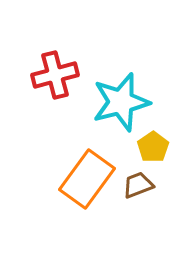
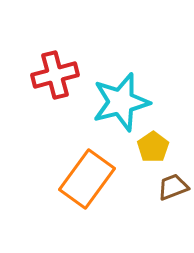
brown trapezoid: moved 35 px right, 2 px down
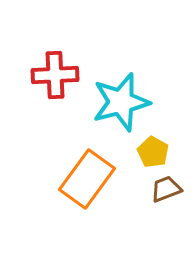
red cross: rotated 12 degrees clockwise
yellow pentagon: moved 5 px down; rotated 8 degrees counterclockwise
brown trapezoid: moved 7 px left, 2 px down
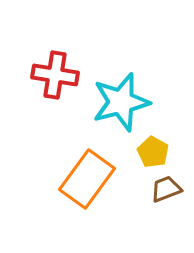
red cross: rotated 12 degrees clockwise
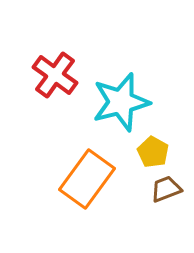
red cross: rotated 27 degrees clockwise
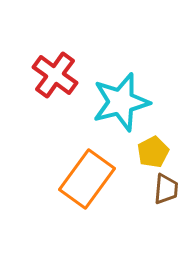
yellow pentagon: rotated 16 degrees clockwise
brown trapezoid: rotated 116 degrees clockwise
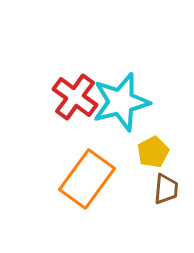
red cross: moved 20 px right, 22 px down
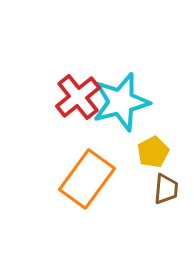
red cross: moved 3 px right; rotated 15 degrees clockwise
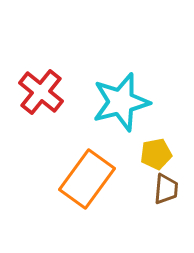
red cross: moved 37 px left, 5 px up; rotated 12 degrees counterclockwise
yellow pentagon: moved 3 px right, 2 px down; rotated 16 degrees clockwise
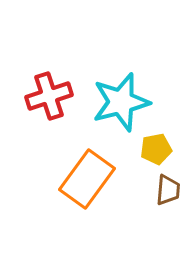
red cross: moved 8 px right, 4 px down; rotated 33 degrees clockwise
yellow pentagon: moved 5 px up
brown trapezoid: moved 2 px right, 1 px down
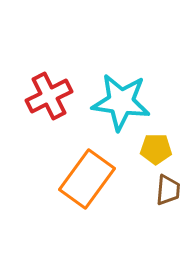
red cross: rotated 9 degrees counterclockwise
cyan star: rotated 22 degrees clockwise
yellow pentagon: rotated 12 degrees clockwise
